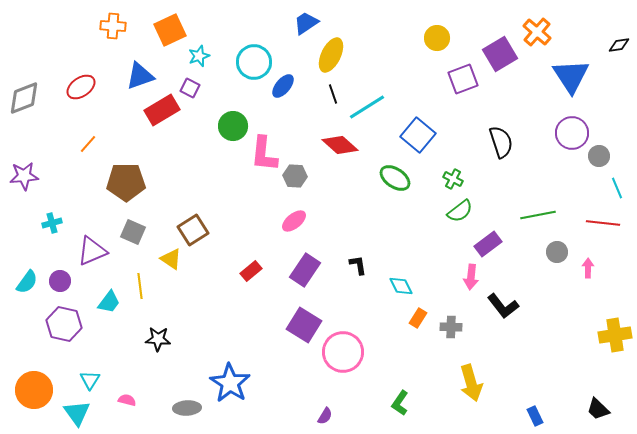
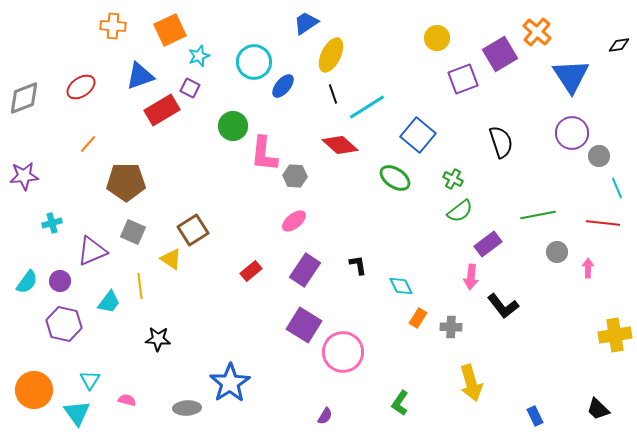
blue star at (230, 383): rotated 6 degrees clockwise
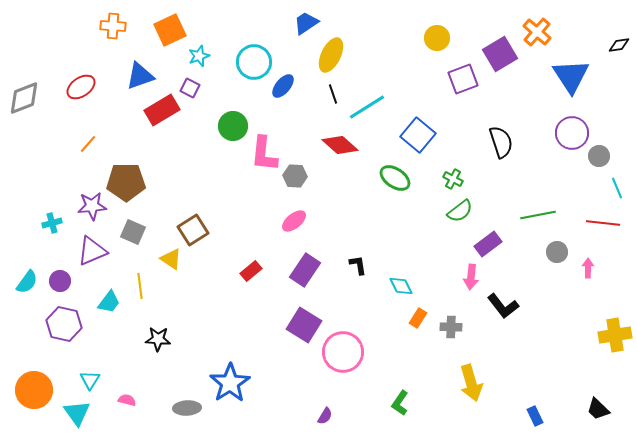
purple star at (24, 176): moved 68 px right, 30 px down
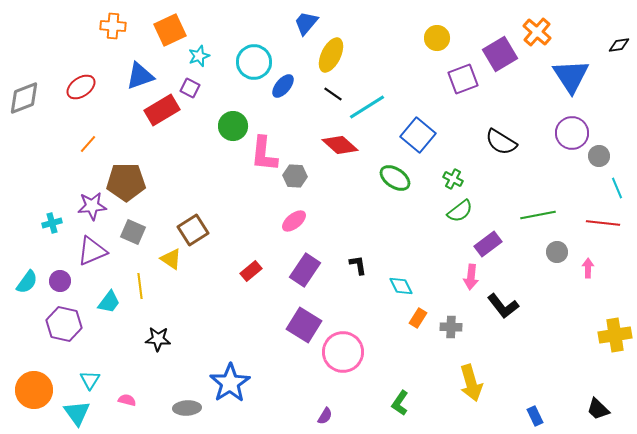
blue trapezoid at (306, 23): rotated 16 degrees counterclockwise
black line at (333, 94): rotated 36 degrees counterclockwise
black semicircle at (501, 142): rotated 140 degrees clockwise
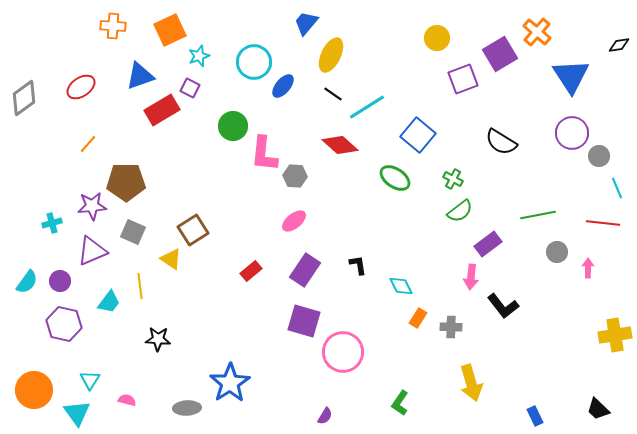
gray diamond at (24, 98): rotated 15 degrees counterclockwise
purple square at (304, 325): moved 4 px up; rotated 16 degrees counterclockwise
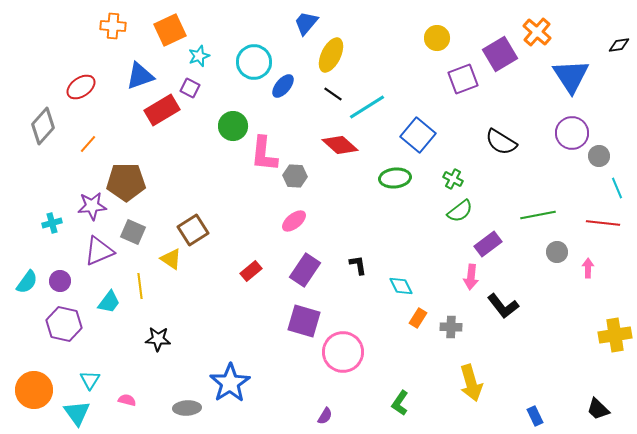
gray diamond at (24, 98): moved 19 px right, 28 px down; rotated 12 degrees counterclockwise
green ellipse at (395, 178): rotated 40 degrees counterclockwise
purple triangle at (92, 251): moved 7 px right
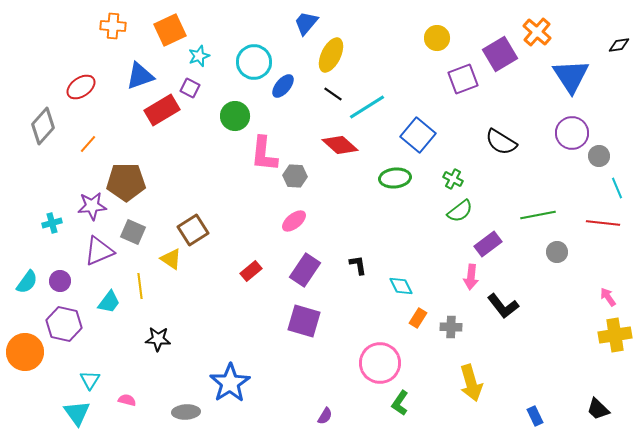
green circle at (233, 126): moved 2 px right, 10 px up
pink arrow at (588, 268): moved 20 px right, 29 px down; rotated 36 degrees counterclockwise
pink circle at (343, 352): moved 37 px right, 11 px down
orange circle at (34, 390): moved 9 px left, 38 px up
gray ellipse at (187, 408): moved 1 px left, 4 px down
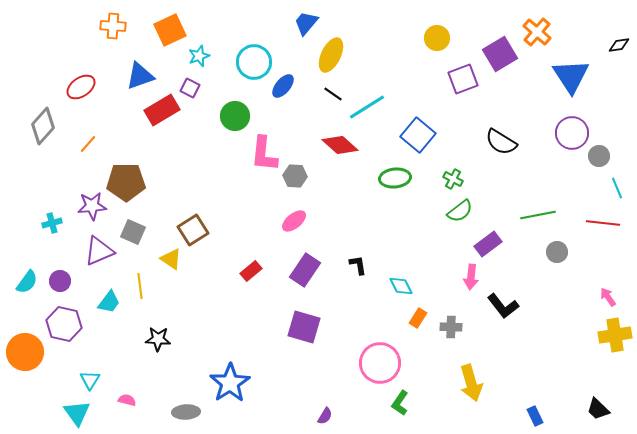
purple square at (304, 321): moved 6 px down
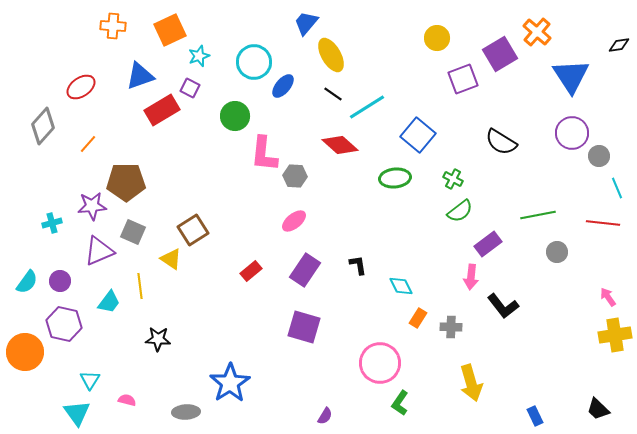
yellow ellipse at (331, 55): rotated 56 degrees counterclockwise
